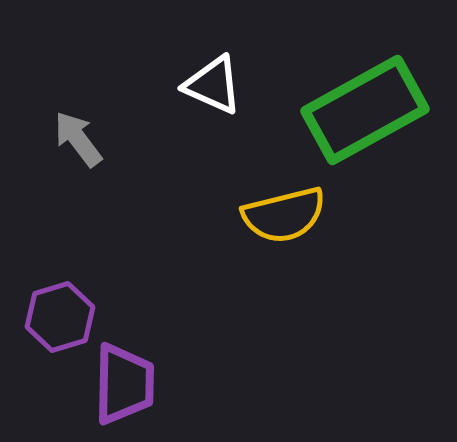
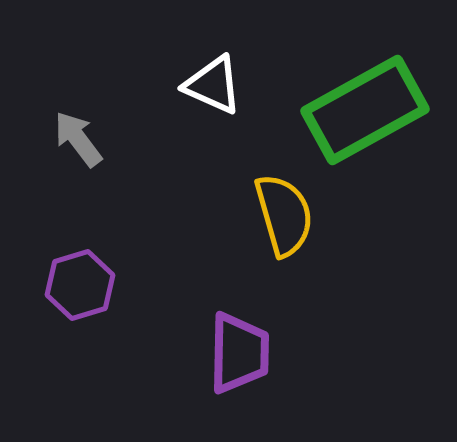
yellow semicircle: rotated 92 degrees counterclockwise
purple hexagon: moved 20 px right, 32 px up
purple trapezoid: moved 115 px right, 31 px up
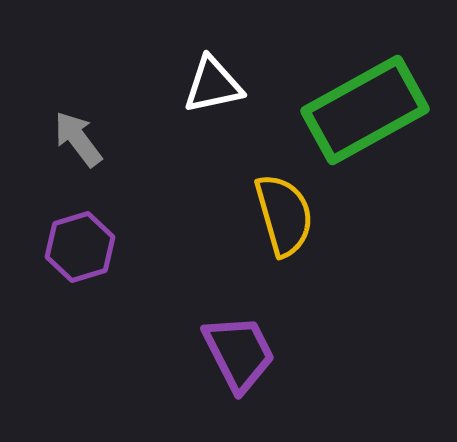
white triangle: rotated 36 degrees counterclockwise
purple hexagon: moved 38 px up
purple trapezoid: rotated 28 degrees counterclockwise
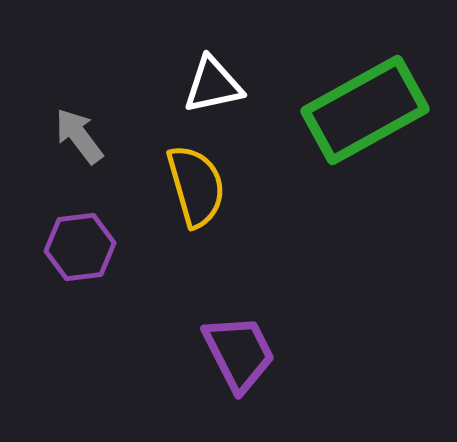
gray arrow: moved 1 px right, 3 px up
yellow semicircle: moved 88 px left, 29 px up
purple hexagon: rotated 10 degrees clockwise
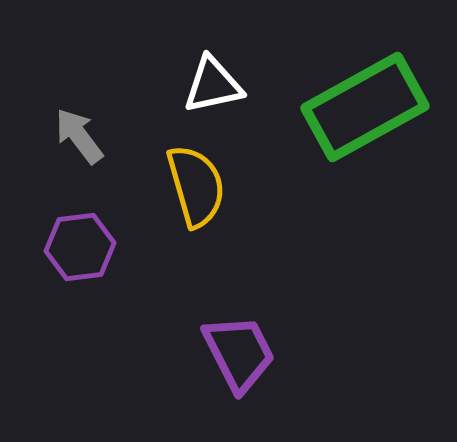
green rectangle: moved 3 px up
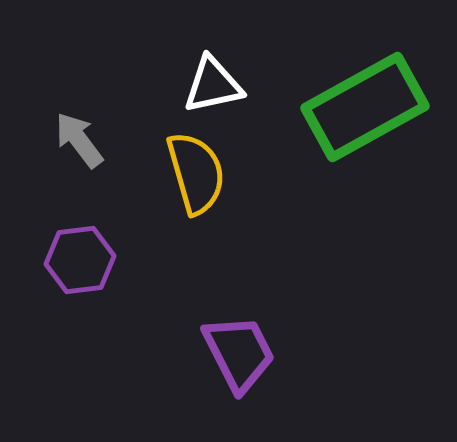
gray arrow: moved 4 px down
yellow semicircle: moved 13 px up
purple hexagon: moved 13 px down
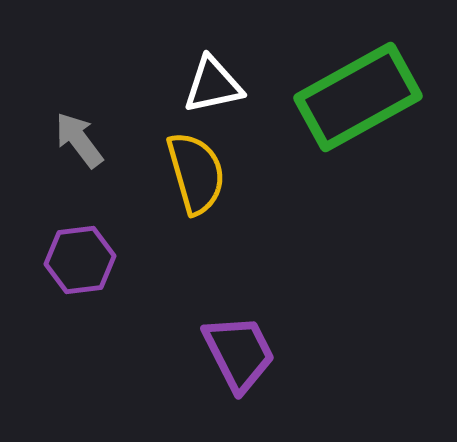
green rectangle: moved 7 px left, 10 px up
